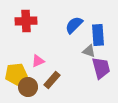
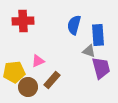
red cross: moved 3 px left
blue semicircle: rotated 30 degrees counterclockwise
yellow pentagon: moved 2 px left, 2 px up
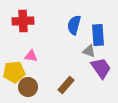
pink triangle: moved 7 px left, 5 px up; rotated 32 degrees clockwise
purple trapezoid: rotated 20 degrees counterclockwise
brown rectangle: moved 14 px right, 5 px down
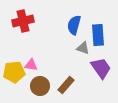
red cross: rotated 10 degrees counterclockwise
gray triangle: moved 6 px left, 3 px up
pink triangle: moved 9 px down
brown circle: moved 12 px right, 1 px up
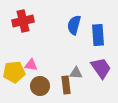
gray triangle: moved 7 px left, 25 px down; rotated 16 degrees counterclockwise
brown rectangle: rotated 48 degrees counterclockwise
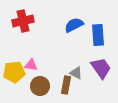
blue semicircle: rotated 48 degrees clockwise
gray triangle: rotated 24 degrees clockwise
brown rectangle: rotated 18 degrees clockwise
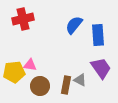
red cross: moved 2 px up
blue semicircle: rotated 24 degrees counterclockwise
pink triangle: moved 1 px left
gray triangle: moved 4 px right, 7 px down
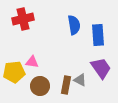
blue semicircle: rotated 132 degrees clockwise
pink triangle: moved 2 px right, 3 px up
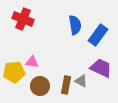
red cross: rotated 35 degrees clockwise
blue semicircle: moved 1 px right
blue rectangle: rotated 40 degrees clockwise
purple trapezoid: rotated 30 degrees counterclockwise
gray triangle: moved 1 px right, 1 px down
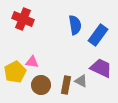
yellow pentagon: moved 1 px right; rotated 20 degrees counterclockwise
brown circle: moved 1 px right, 1 px up
